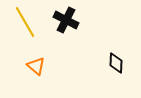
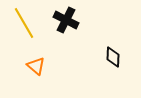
yellow line: moved 1 px left, 1 px down
black diamond: moved 3 px left, 6 px up
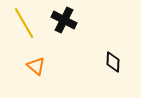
black cross: moved 2 px left
black diamond: moved 5 px down
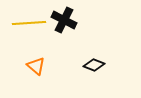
yellow line: moved 5 px right; rotated 64 degrees counterclockwise
black diamond: moved 19 px left, 3 px down; rotated 70 degrees counterclockwise
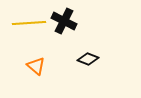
black cross: moved 1 px down
black diamond: moved 6 px left, 6 px up
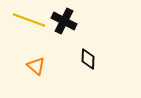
yellow line: moved 3 px up; rotated 24 degrees clockwise
black diamond: rotated 70 degrees clockwise
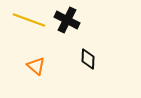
black cross: moved 3 px right, 1 px up
